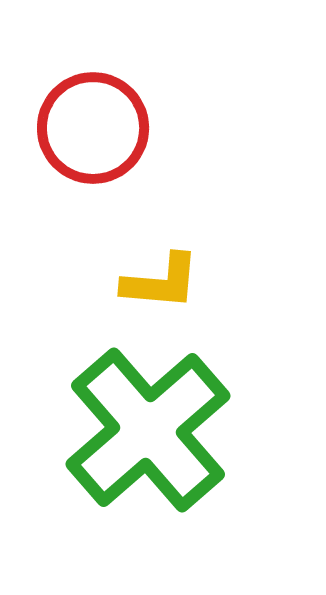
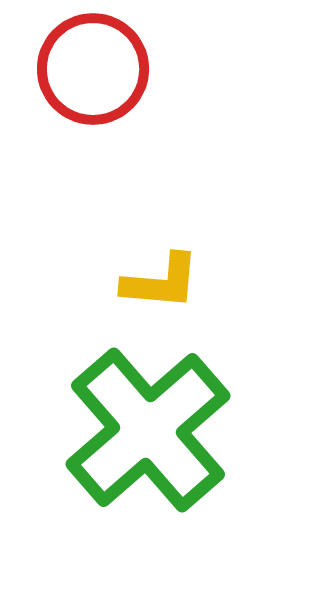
red circle: moved 59 px up
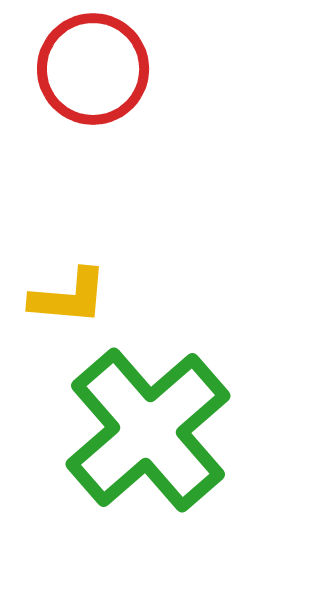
yellow L-shape: moved 92 px left, 15 px down
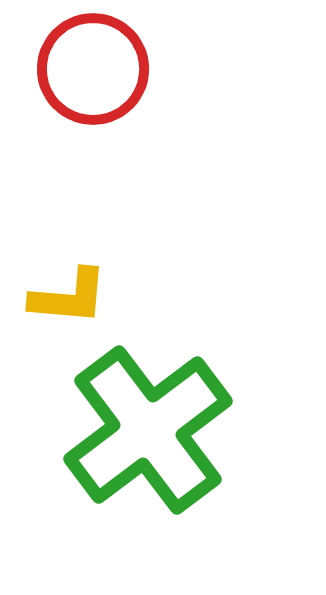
green cross: rotated 4 degrees clockwise
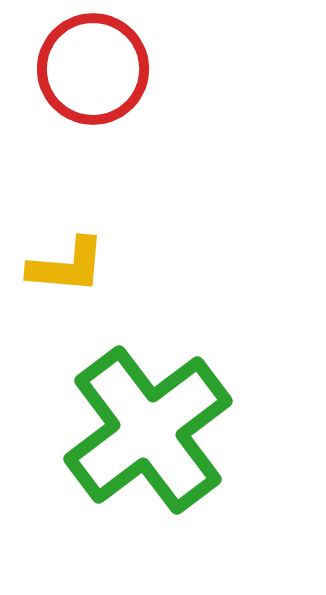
yellow L-shape: moved 2 px left, 31 px up
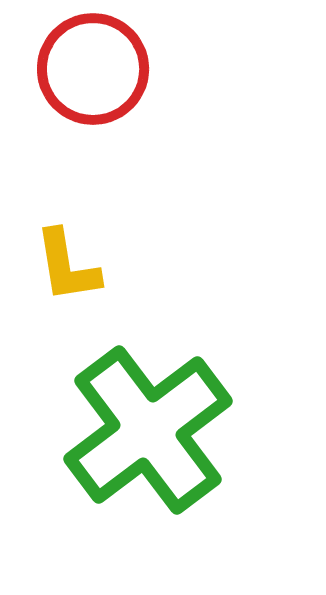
yellow L-shape: rotated 76 degrees clockwise
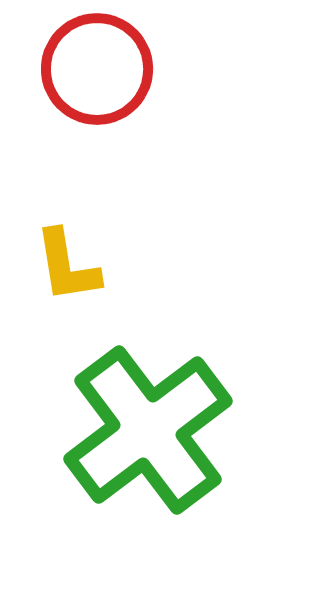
red circle: moved 4 px right
